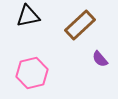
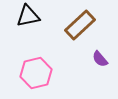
pink hexagon: moved 4 px right
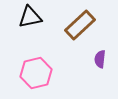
black triangle: moved 2 px right, 1 px down
purple semicircle: rotated 48 degrees clockwise
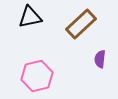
brown rectangle: moved 1 px right, 1 px up
pink hexagon: moved 1 px right, 3 px down
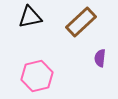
brown rectangle: moved 2 px up
purple semicircle: moved 1 px up
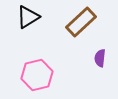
black triangle: moved 2 px left; rotated 20 degrees counterclockwise
pink hexagon: moved 1 px up
